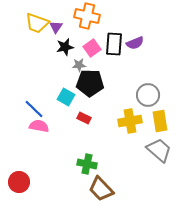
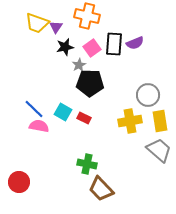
gray star: rotated 24 degrees counterclockwise
cyan square: moved 3 px left, 15 px down
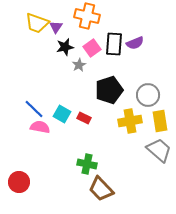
black pentagon: moved 19 px right, 7 px down; rotated 20 degrees counterclockwise
cyan square: moved 1 px left, 2 px down
pink semicircle: moved 1 px right, 1 px down
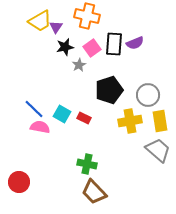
yellow trapezoid: moved 3 px right, 2 px up; rotated 50 degrees counterclockwise
gray trapezoid: moved 1 px left
brown trapezoid: moved 7 px left, 3 px down
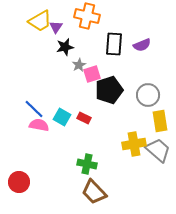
purple semicircle: moved 7 px right, 2 px down
pink square: moved 26 px down; rotated 18 degrees clockwise
cyan square: moved 3 px down
yellow cross: moved 4 px right, 23 px down
pink semicircle: moved 1 px left, 2 px up
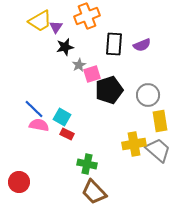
orange cross: rotated 35 degrees counterclockwise
red rectangle: moved 17 px left, 16 px down
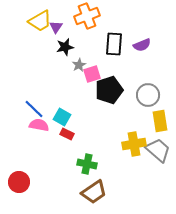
brown trapezoid: rotated 80 degrees counterclockwise
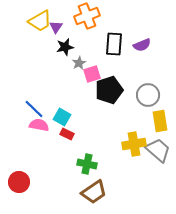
gray star: moved 2 px up
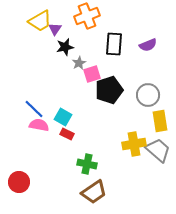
purple triangle: moved 1 px left, 2 px down
purple semicircle: moved 6 px right
cyan square: moved 1 px right
